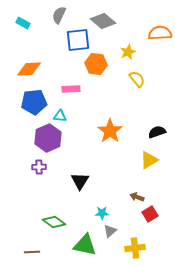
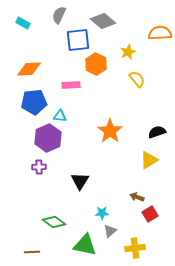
orange hexagon: rotated 20 degrees clockwise
pink rectangle: moved 4 px up
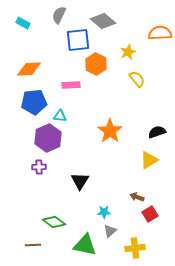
cyan star: moved 2 px right, 1 px up
brown line: moved 1 px right, 7 px up
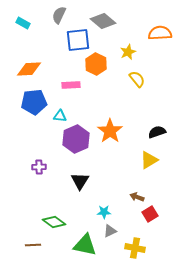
purple hexagon: moved 28 px right, 1 px down
gray triangle: rotated 16 degrees clockwise
yellow cross: rotated 18 degrees clockwise
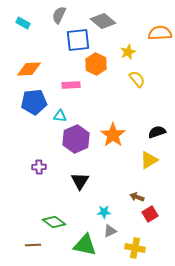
orange star: moved 3 px right, 4 px down
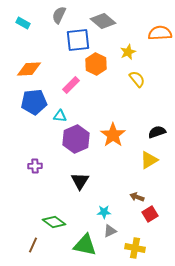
pink rectangle: rotated 42 degrees counterclockwise
purple cross: moved 4 px left, 1 px up
brown line: rotated 63 degrees counterclockwise
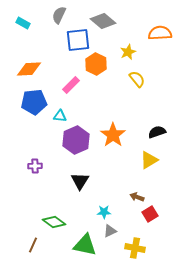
purple hexagon: moved 1 px down
